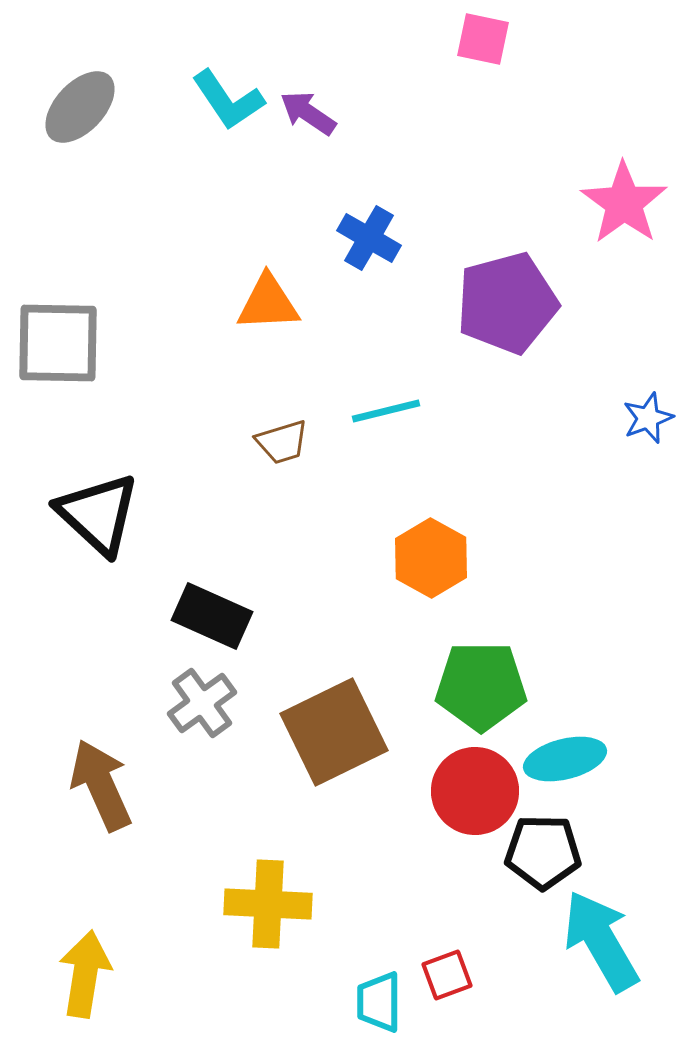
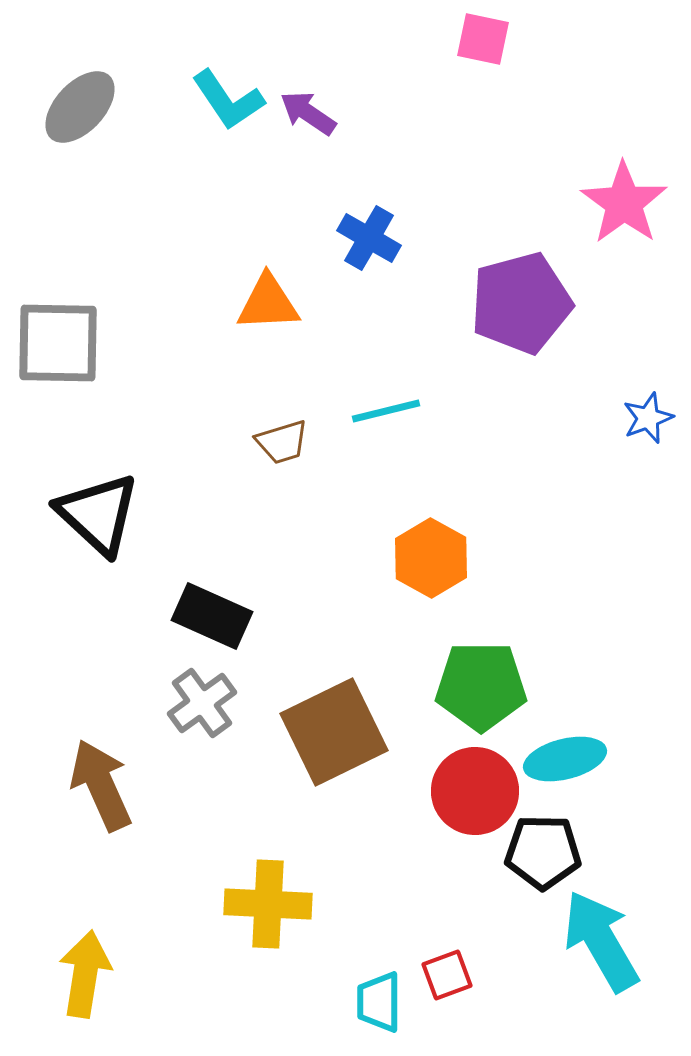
purple pentagon: moved 14 px right
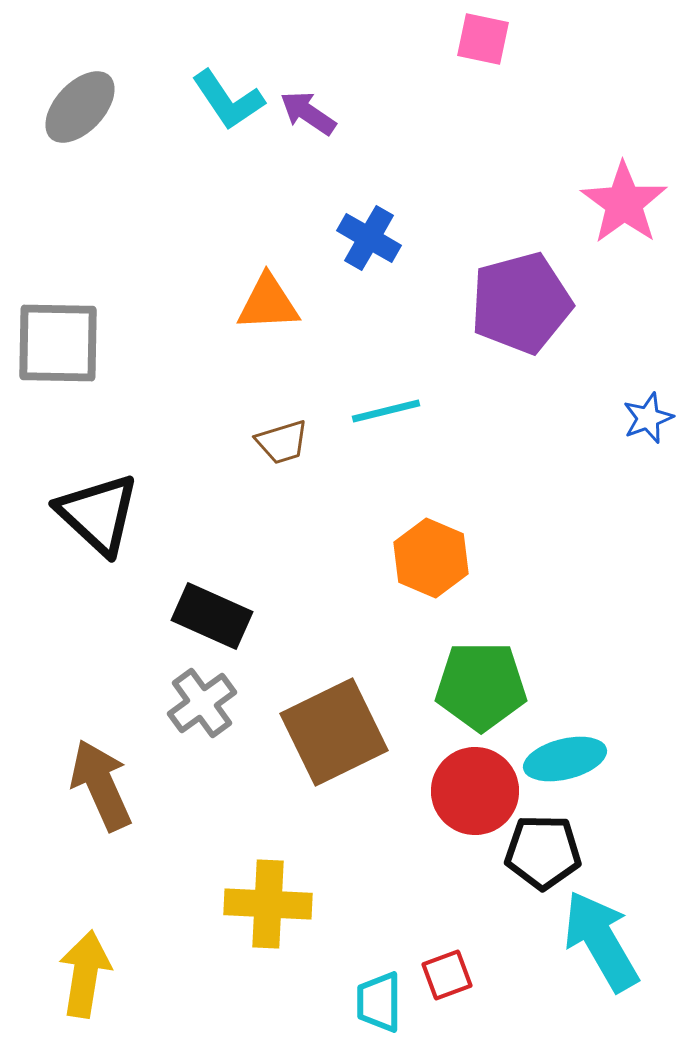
orange hexagon: rotated 6 degrees counterclockwise
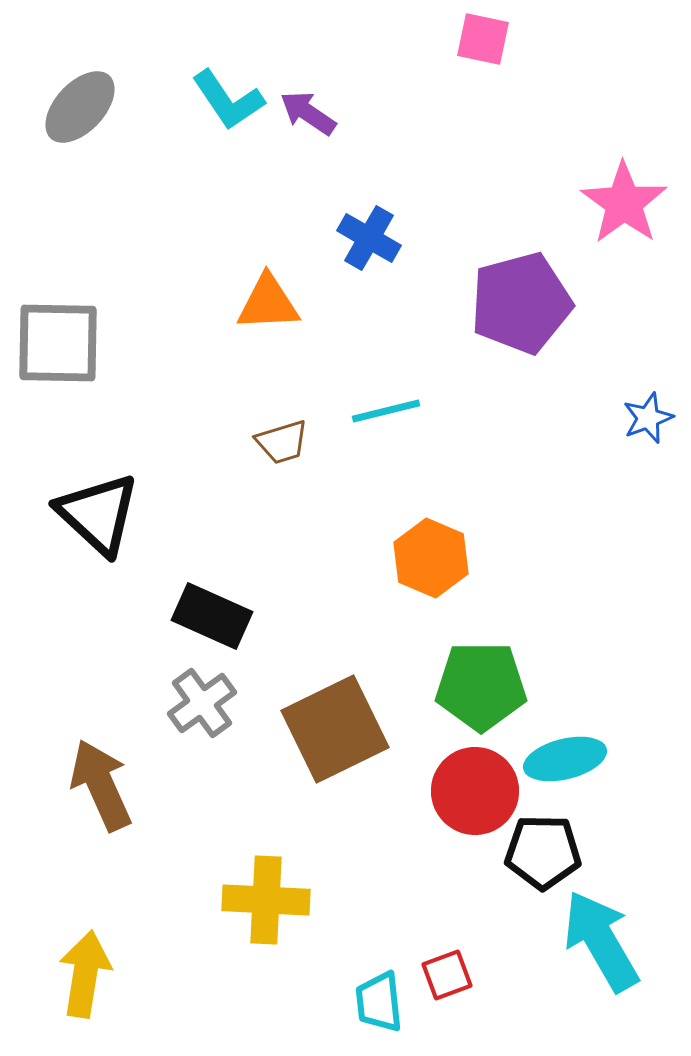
brown square: moved 1 px right, 3 px up
yellow cross: moved 2 px left, 4 px up
cyan trapezoid: rotated 6 degrees counterclockwise
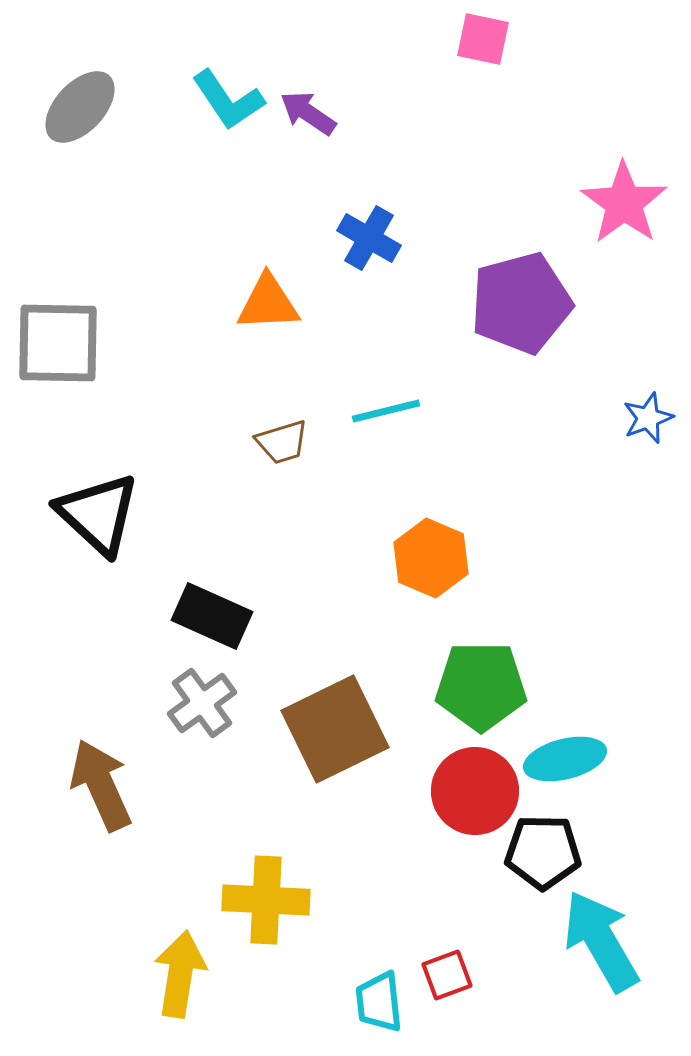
yellow arrow: moved 95 px right
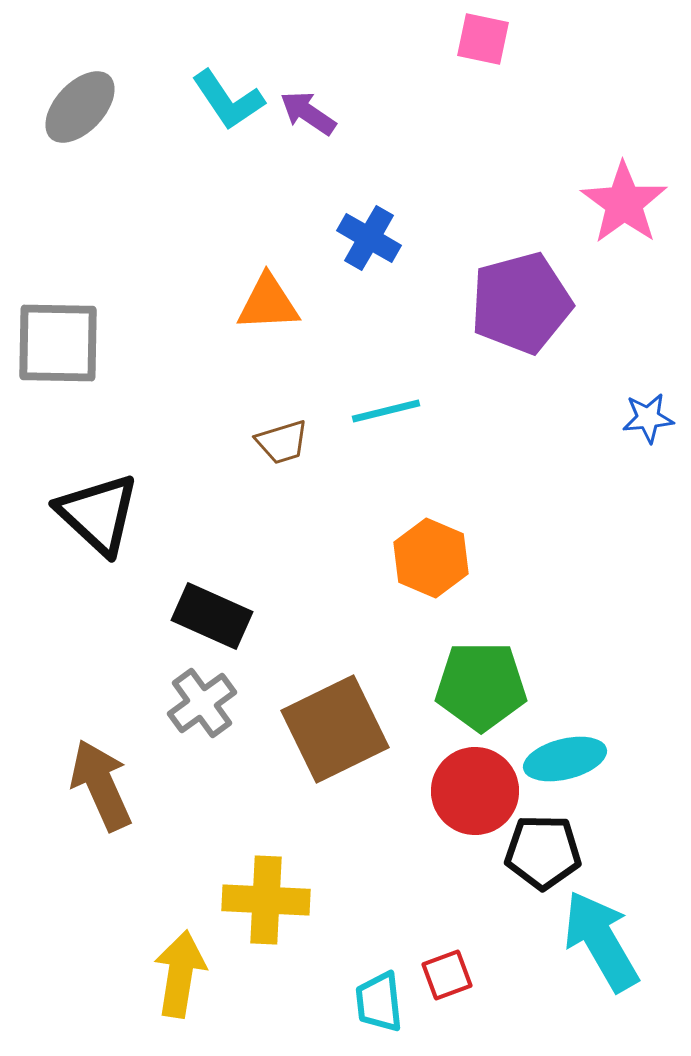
blue star: rotated 15 degrees clockwise
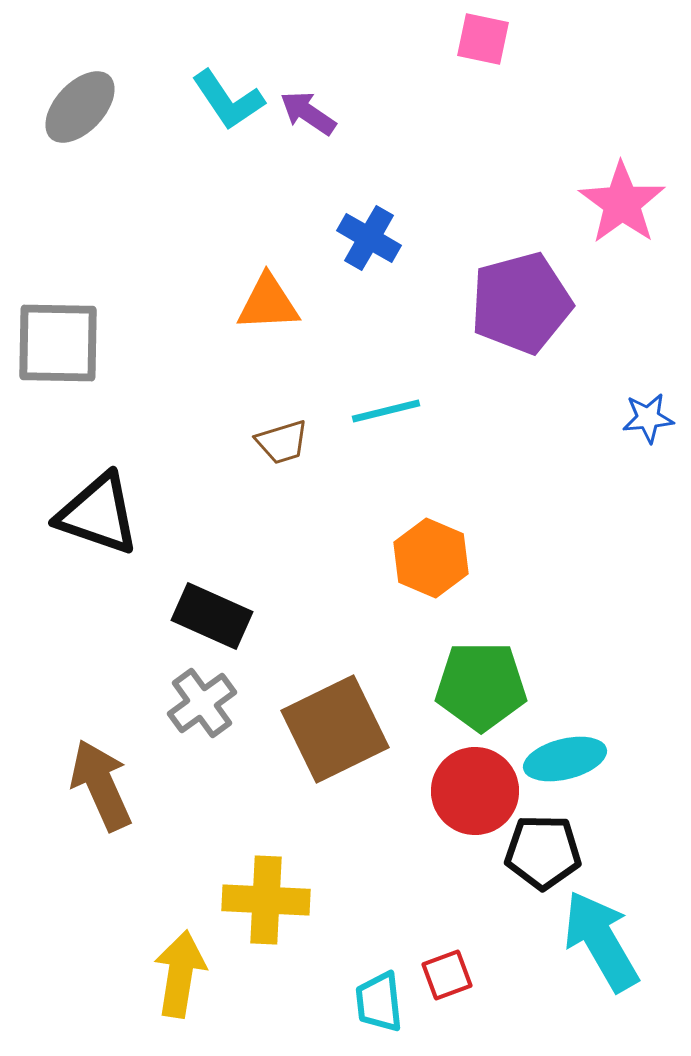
pink star: moved 2 px left
black triangle: rotated 24 degrees counterclockwise
